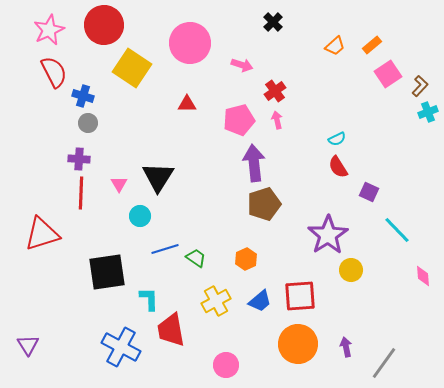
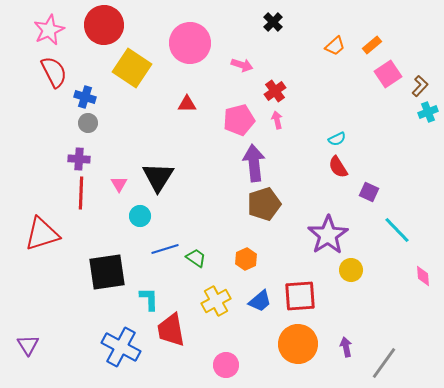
blue cross at (83, 96): moved 2 px right, 1 px down
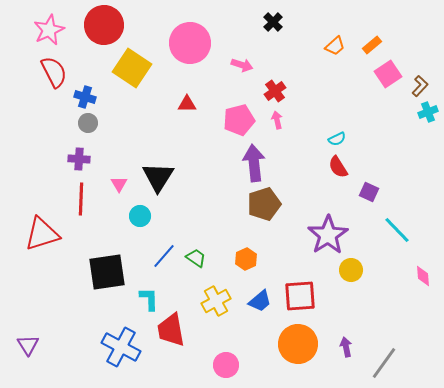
red line at (81, 193): moved 6 px down
blue line at (165, 249): moved 1 px left, 7 px down; rotated 32 degrees counterclockwise
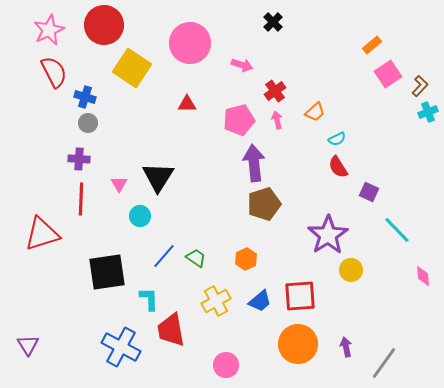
orange trapezoid at (335, 46): moved 20 px left, 66 px down
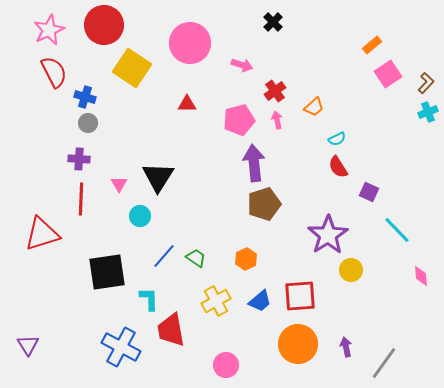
brown L-shape at (420, 86): moved 6 px right, 3 px up
orange trapezoid at (315, 112): moved 1 px left, 5 px up
pink diamond at (423, 276): moved 2 px left
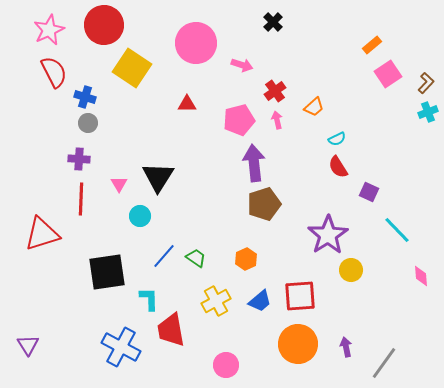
pink circle at (190, 43): moved 6 px right
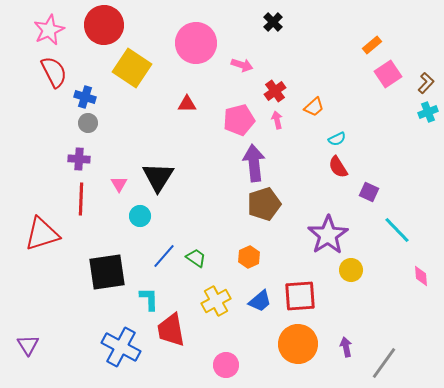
orange hexagon at (246, 259): moved 3 px right, 2 px up
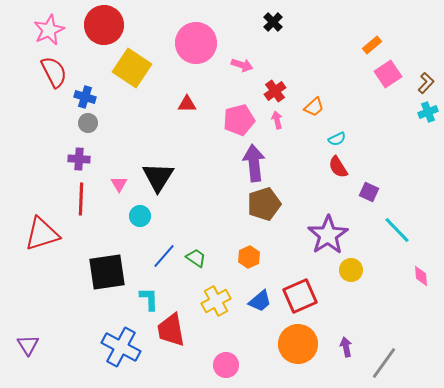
red square at (300, 296): rotated 20 degrees counterclockwise
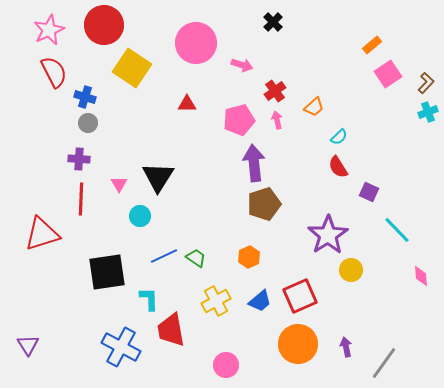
cyan semicircle at (337, 139): moved 2 px right, 2 px up; rotated 18 degrees counterclockwise
blue line at (164, 256): rotated 24 degrees clockwise
